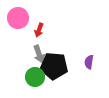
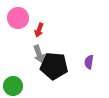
green circle: moved 22 px left, 9 px down
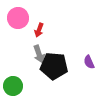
purple semicircle: rotated 32 degrees counterclockwise
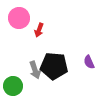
pink circle: moved 1 px right
gray arrow: moved 4 px left, 16 px down
